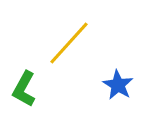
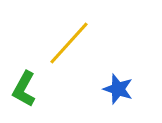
blue star: moved 4 px down; rotated 12 degrees counterclockwise
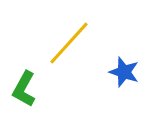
blue star: moved 6 px right, 17 px up
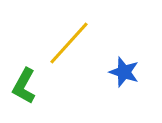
green L-shape: moved 3 px up
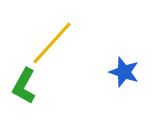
yellow line: moved 17 px left
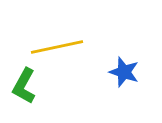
yellow line: moved 5 px right, 4 px down; rotated 36 degrees clockwise
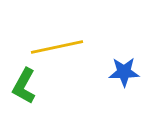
blue star: rotated 20 degrees counterclockwise
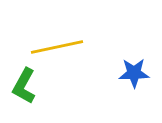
blue star: moved 10 px right, 1 px down
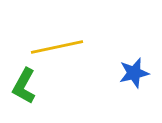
blue star: rotated 12 degrees counterclockwise
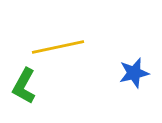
yellow line: moved 1 px right
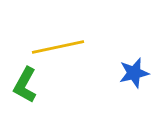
green L-shape: moved 1 px right, 1 px up
